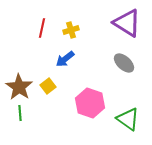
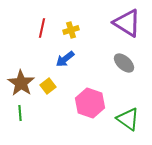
brown star: moved 2 px right, 4 px up
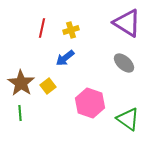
blue arrow: moved 1 px up
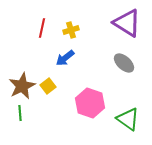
brown star: moved 1 px right, 3 px down; rotated 12 degrees clockwise
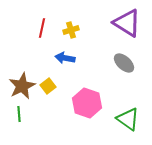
blue arrow: rotated 48 degrees clockwise
pink hexagon: moved 3 px left
green line: moved 1 px left, 1 px down
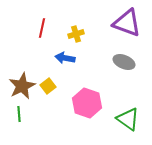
purple triangle: rotated 12 degrees counterclockwise
yellow cross: moved 5 px right, 4 px down
gray ellipse: moved 1 px up; rotated 20 degrees counterclockwise
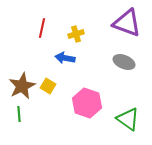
yellow square: rotated 21 degrees counterclockwise
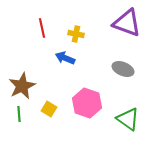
red line: rotated 24 degrees counterclockwise
yellow cross: rotated 28 degrees clockwise
blue arrow: rotated 12 degrees clockwise
gray ellipse: moved 1 px left, 7 px down
yellow square: moved 1 px right, 23 px down
